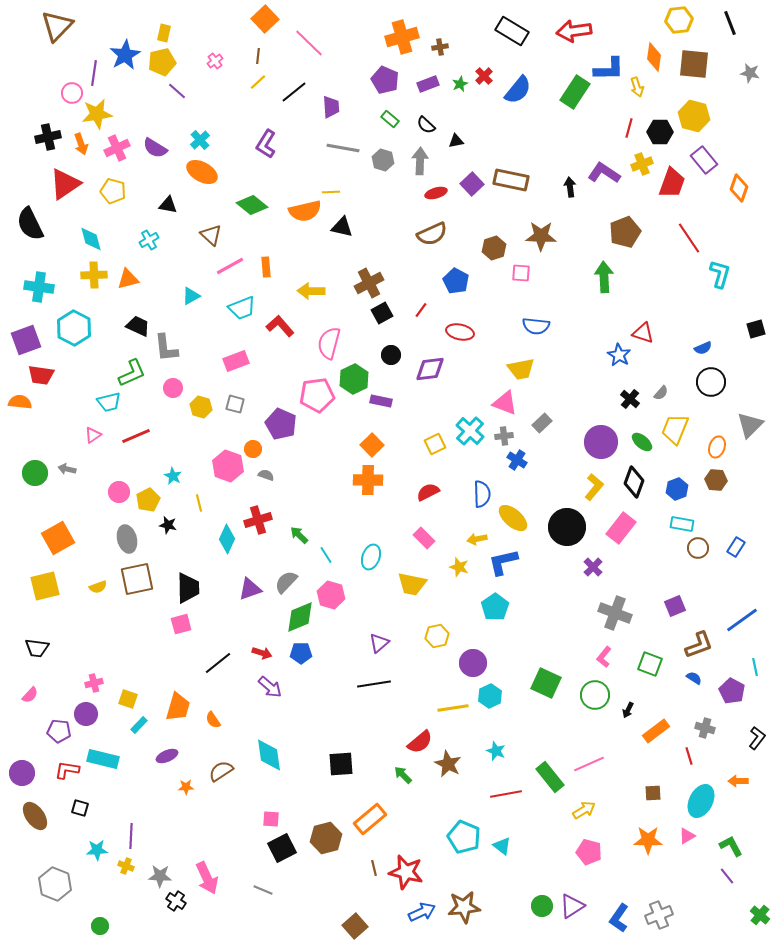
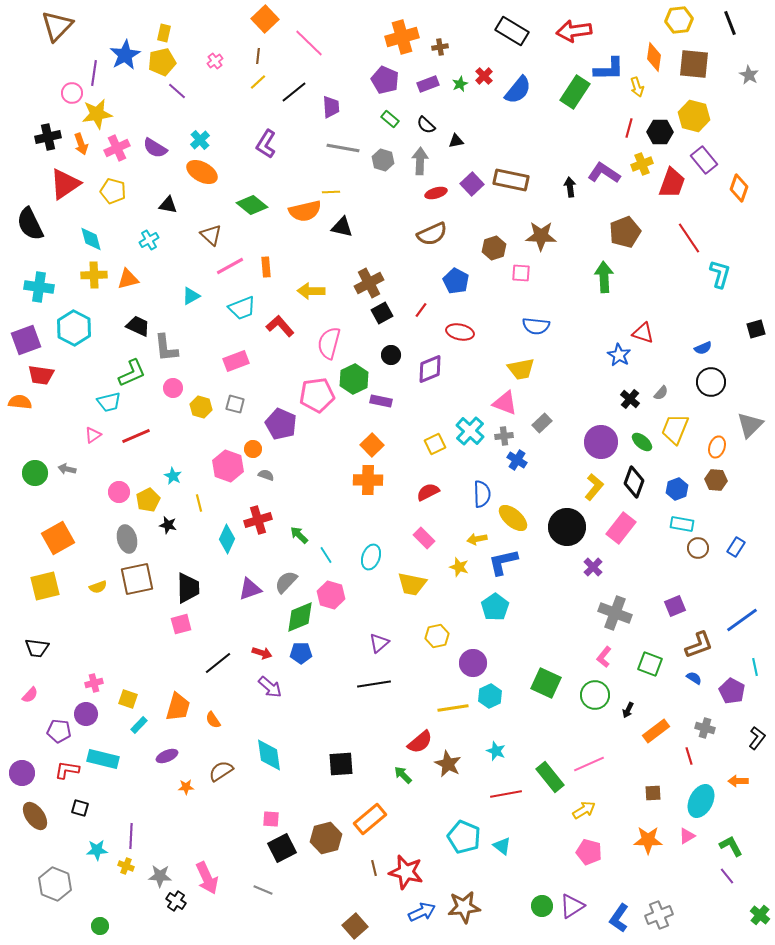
gray star at (750, 73): moved 1 px left, 2 px down; rotated 18 degrees clockwise
purple diamond at (430, 369): rotated 16 degrees counterclockwise
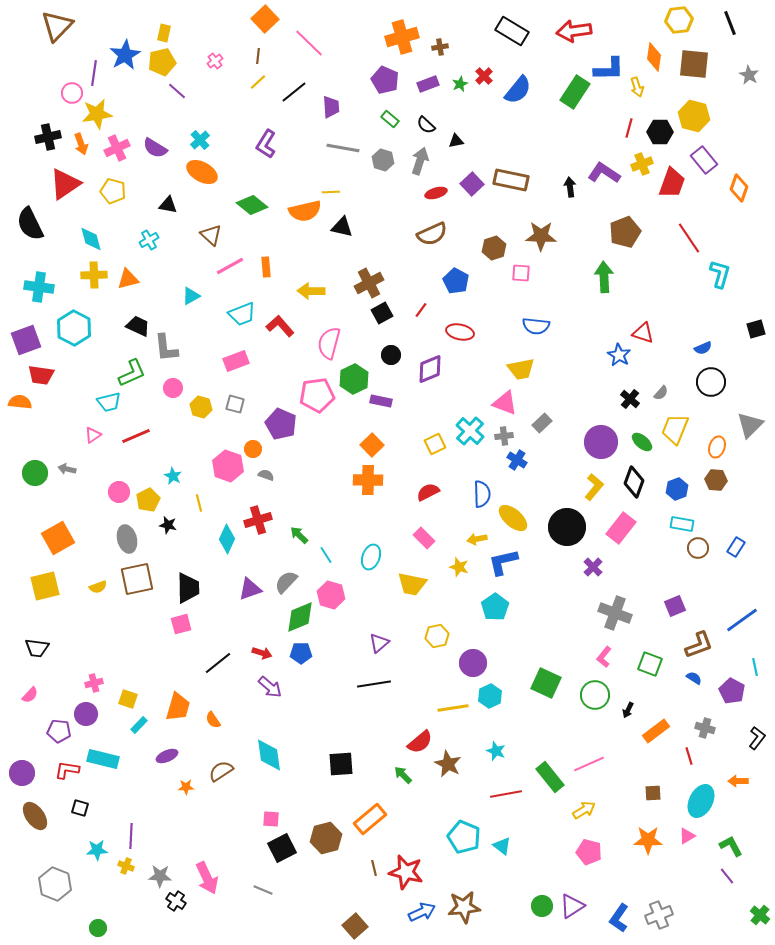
gray arrow at (420, 161): rotated 16 degrees clockwise
cyan trapezoid at (242, 308): moved 6 px down
green circle at (100, 926): moved 2 px left, 2 px down
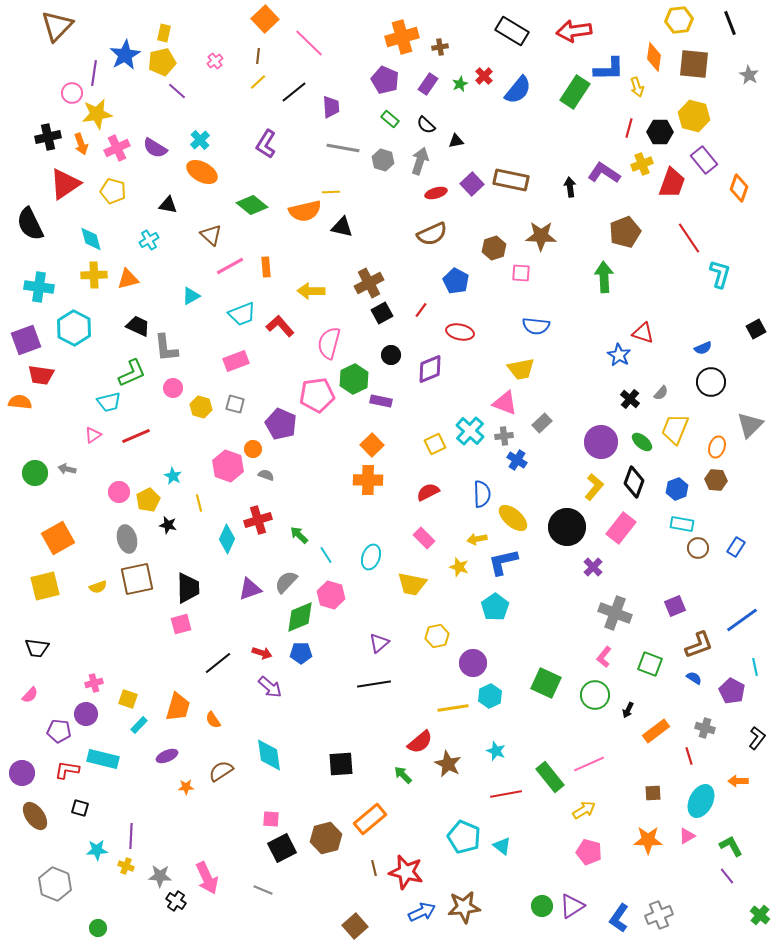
purple rectangle at (428, 84): rotated 35 degrees counterclockwise
black square at (756, 329): rotated 12 degrees counterclockwise
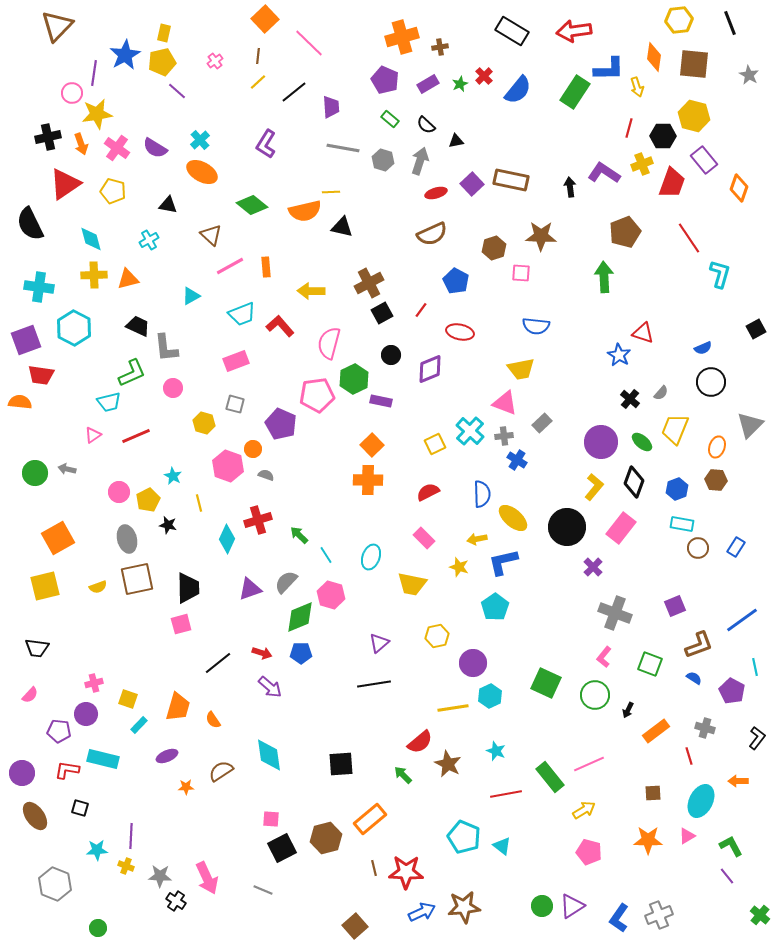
purple rectangle at (428, 84): rotated 25 degrees clockwise
black hexagon at (660, 132): moved 3 px right, 4 px down
pink cross at (117, 148): rotated 30 degrees counterclockwise
yellow hexagon at (201, 407): moved 3 px right, 16 px down
red star at (406, 872): rotated 12 degrees counterclockwise
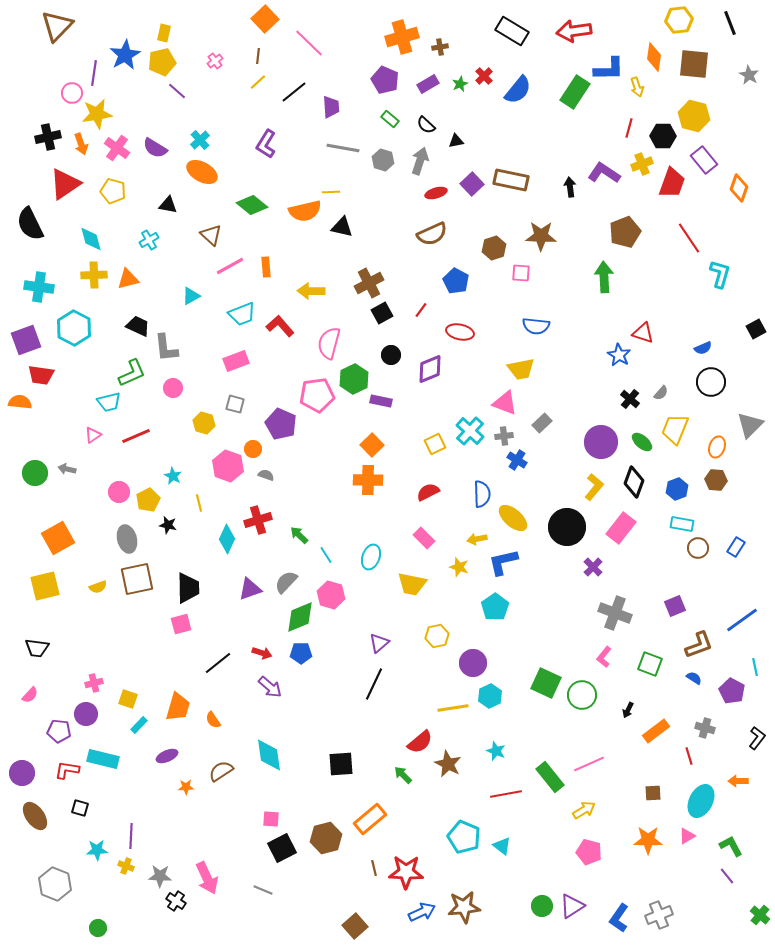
black line at (374, 684): rotated 56 degrees counterclockwise
green circle at (595, 695): moved 13 px left
